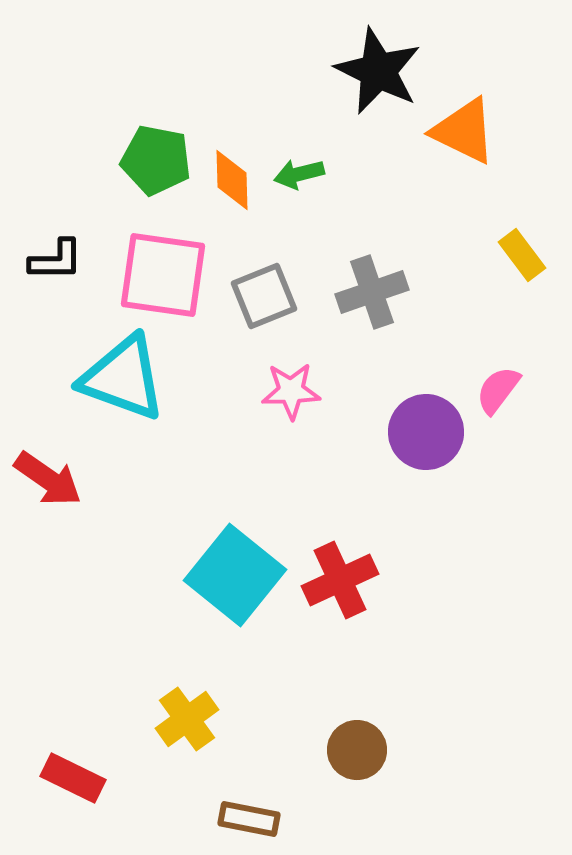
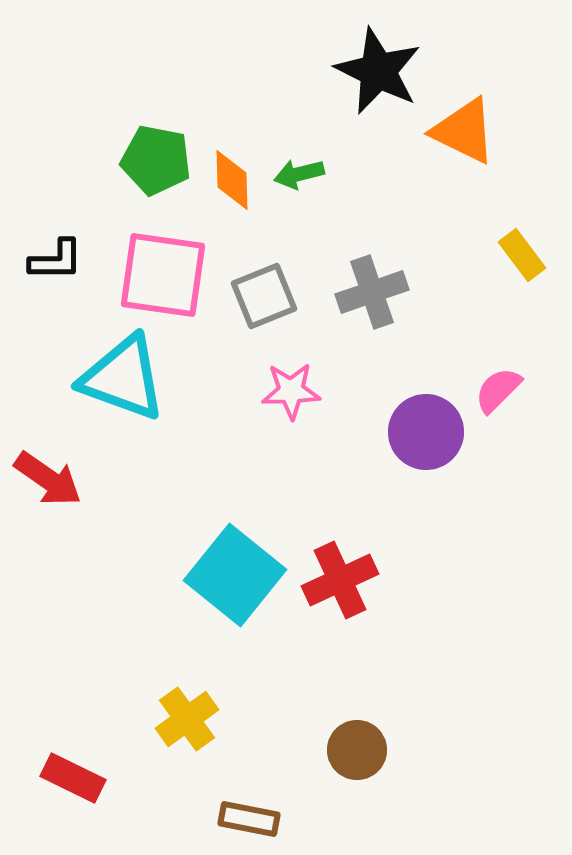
pink semicircle: rotated 8 degrees clockwise
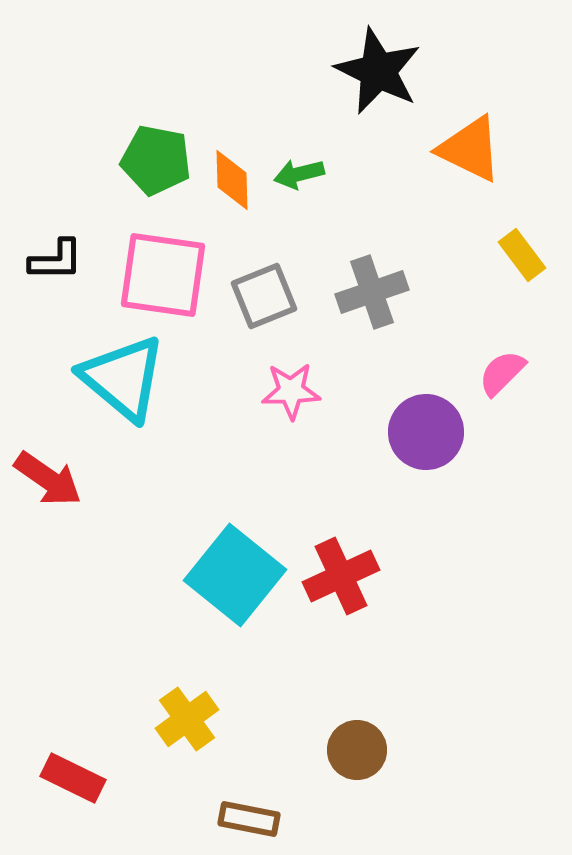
orange triangle: moved 6 px right, 18 px down
cyan triangle: rotated 20 degrees clockwise
pink semicircle: moved 4 px right, 17 px up
red cross: moved 1 px right, 4 px up
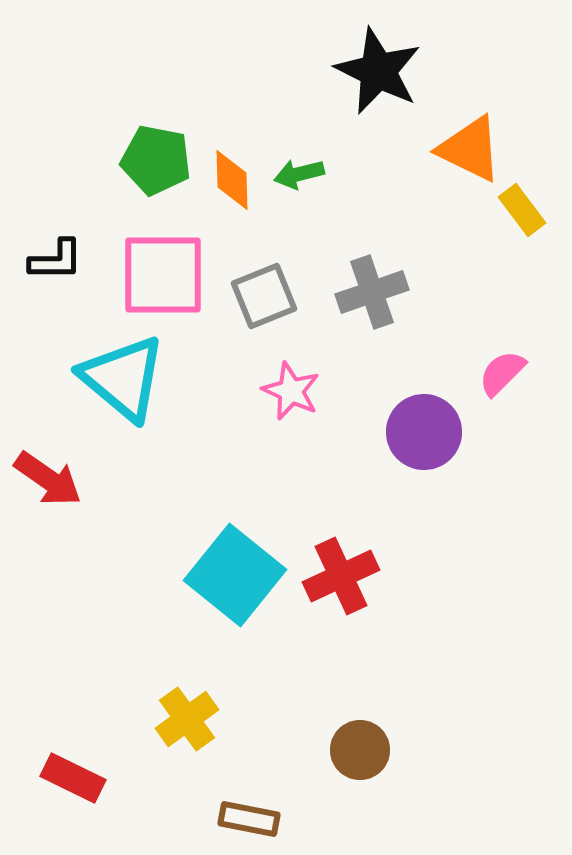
yellow rectangle: moved 45 px up
pink square: rotated 8 degrees counterclockwise
pink star: rotated 26 degrees clockwise
purple circle: moved 2 px left
brown circle: moved 3 px right
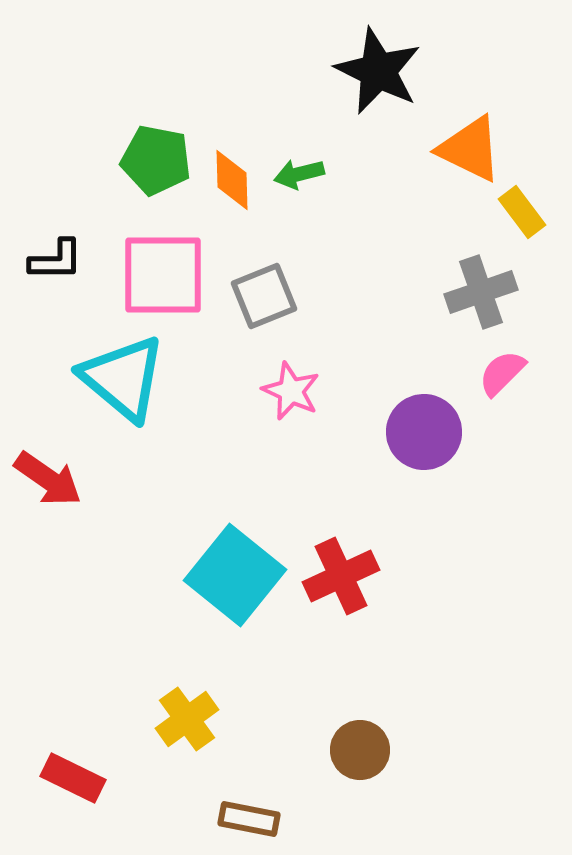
yellow rectangle: moved 2 px down
gray cross: moved 109 px right
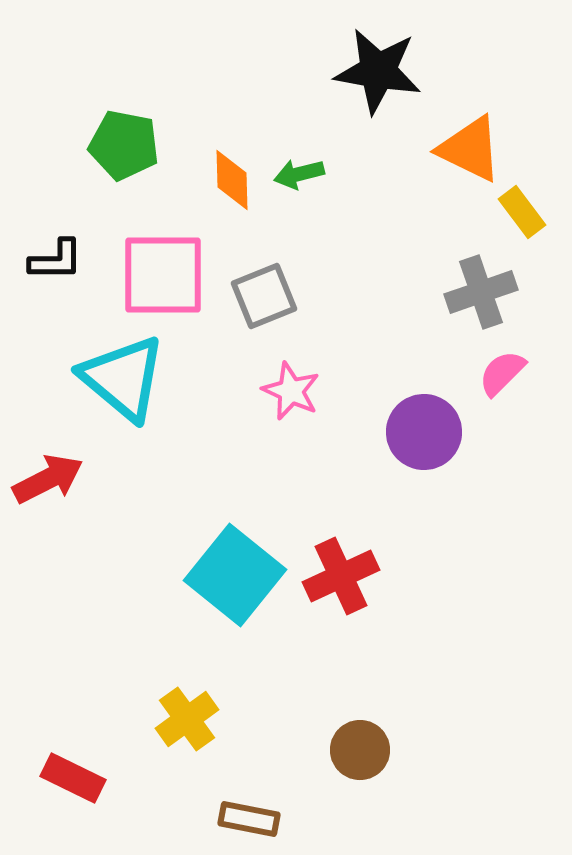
black star: rotated 16 degrees counterclockwise
green pentagon: moved 32 px left, 15 px up
red arrow: rotated 62 degrees counterclockwise
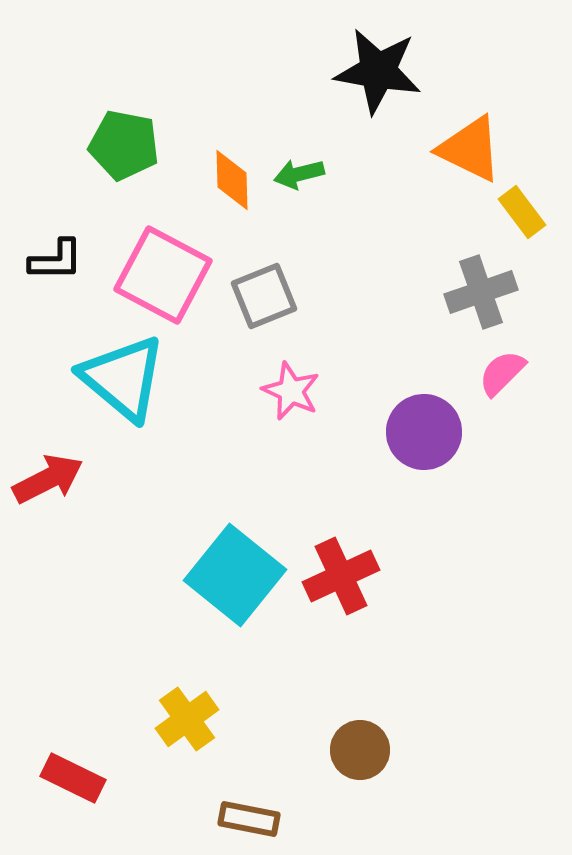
pink square: rotated 28 degrees clockwise
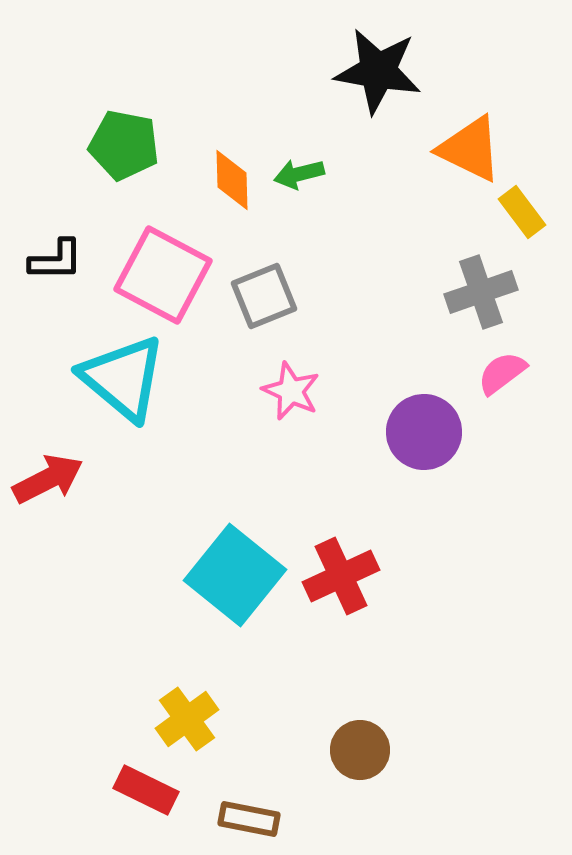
pink semicircle: rotated 8 degrees clockwise
red rectangle: moved 73 px right, 12 px down
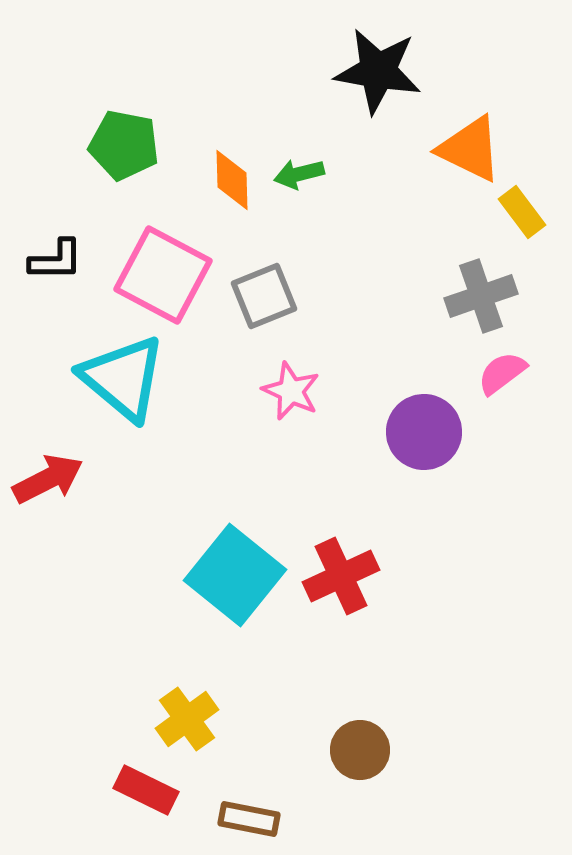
gray cross: moved 4 px down
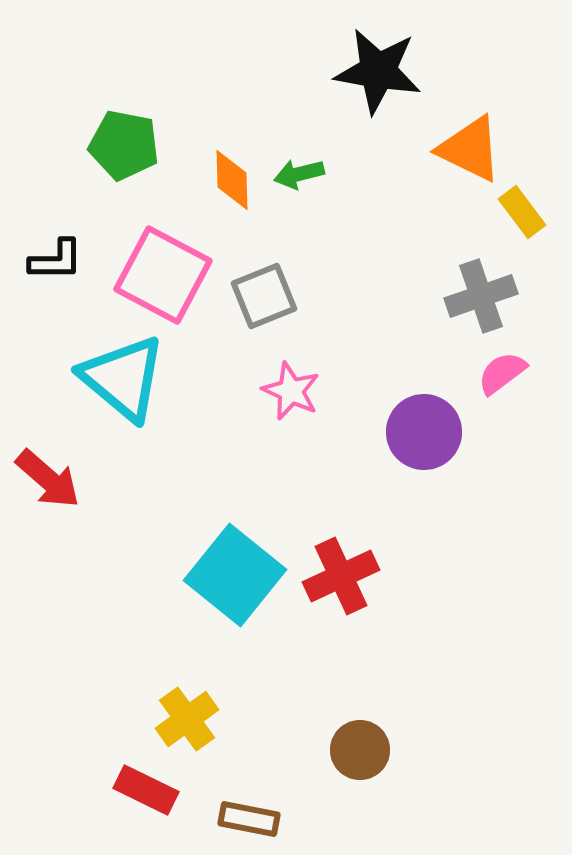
red arrow: rotated 68 degrees clockwise
